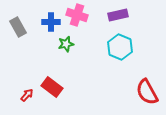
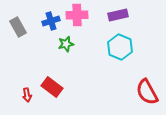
pink cross: rotated 20 degrees counterclockwise
blue cross: moved 1 px up; rotated 18 degrees counterclockwise
red arrow: rotated 128 degrees clockwise
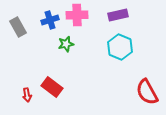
blue cross: moved 1 px left, 1 px up
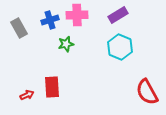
purple rectangle: rotated 18 degrees counterclockwise
gray rectangle: moved 1 px right, 1 px down
red rectangle: rotated 50 degrees clockwise
red arrow: rotated 104 degrees counterclockwise
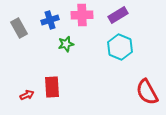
pink cross: moved 5 px right
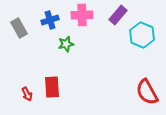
purple rectangle: rotated 18 degrees counterclockwise
cyan hexagon: moved 22 px right, 12 px up
red arrow: moved 1 px up; rotated 88 degrees clockwise
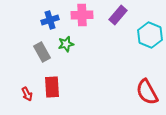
gray rectangle: moved 23 px right, 24 px down
cyan hexagon: moved 8 px right
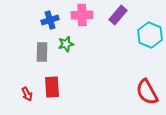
gray rectangle: rotated 30 degrees clockwise
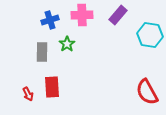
cyan hexagon: rotated 15 degrees counterclockwise
green star: moved 1 px right; rotated 21 degrees counterclockwise
red arrow: moved 1 px right
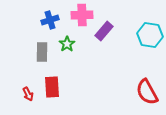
purple rectangle: moved 14 px left, 16 px down
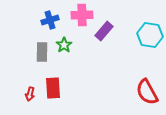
green star: moved 3 px left, 1 px down
red rectangle: moved 1 px right, 1 px down
red arrow: moved 2 px right; rotated 40 degrees clockwise
